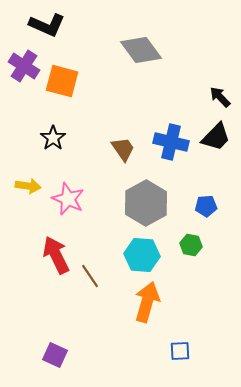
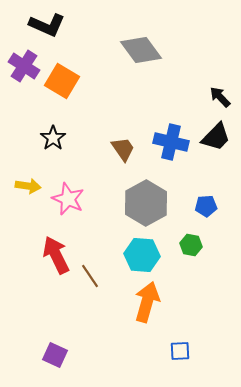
orange square: rotated 16 degrees clockwise
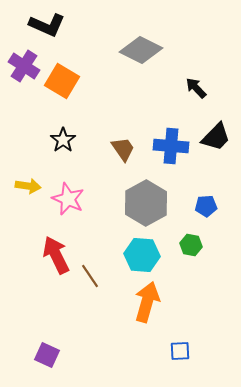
gray diamond: rotated 27 degrees counterclockwise
black arrow: moved 24 px left, 9 px up
black star: moved 10 px right, 2 px down
blue cross: moved 4 px down; rotated 8 degrees counterclockwise
purple square: moved 8 px left
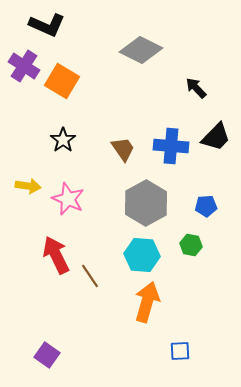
purple square: rotated 10 degrees clockwise
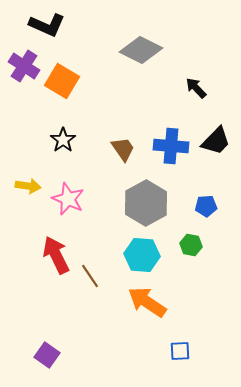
black trapezoid: moved 4 px down
orange arrow: rotated 72 degrees counterclockwise
